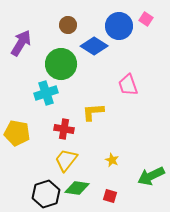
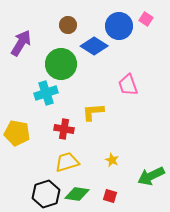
yellow trapezoid: moved 1 px right, 2 px down; rotated 35 degrees clockwise
green diamond: moved 6 px down
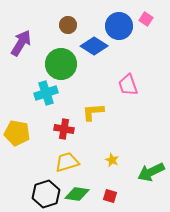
green arrow: moved 4 px up
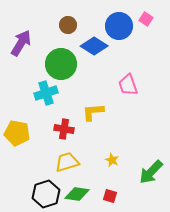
green arrow: rotated 20 degrees counterclockwise
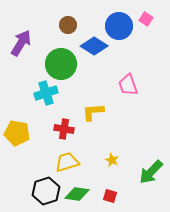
black hexagon: moved 3 px up
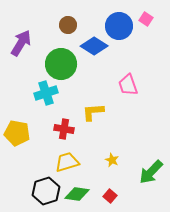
red square: rotated 24 degrees clockwise
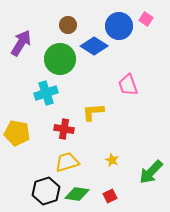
green circle: moved 1 px left, 5 px up
red square: rotated 24 degrees clockwise
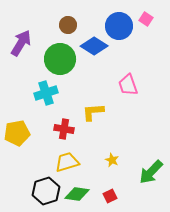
yellow pentagon: rotated 20 degrees counterclockwise
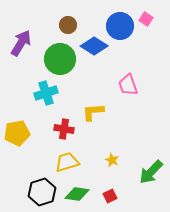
blue circle: moved 1 px right
black hexagon: moved 4 px left, 1 px down
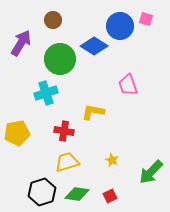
pink square: rotated 16 degrees counterclockwise
brown circle: moved 15 px left, 5 px up
yellow L-shape: rotated 15 degrees clockwise
red cross: moved 2 px down
